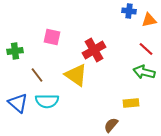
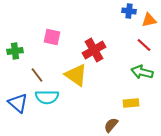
red line: moved 2 px left, 4 px up
green arrow: moved 2 px left
cyan semicircle: moved 4 px up
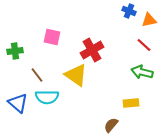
blue cross: rotated 16 degrees clockwise
red cross: moved 2 px left
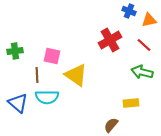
pink square: moved 19 px down
red cross: moved 18 px right, 10 px up
brown line: rotated 35 degrees clockwise
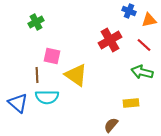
green cross: moved 21 px right, 29 px up; rotated 21 degrees counterclockwise
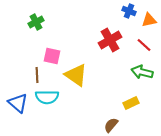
yellow rectangle: rotated 21 degrees counterclockwise
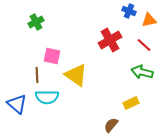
blue triangle: moved 1 px left, 1 px down
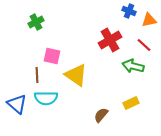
green arrow: moved 9 px left, 6 px up
cyan semicircle: moved 1 px left, 1 px down
brown semicircle: moved 10 px left, 10 px up
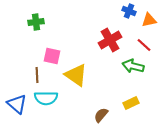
green cross: rotated 21 degrees clockwise
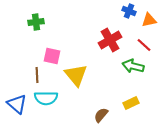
yellow triangle: rotated 15 degrees clockwise
